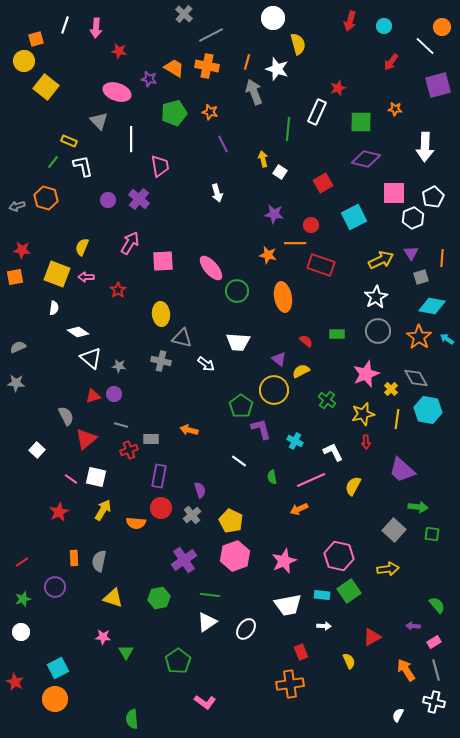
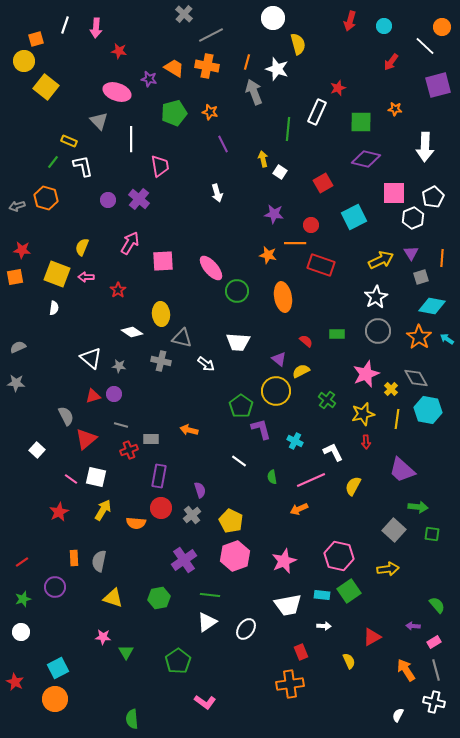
white diamond at (78, 332): moved 54 px right
yellow circle at (274, 390): moved 2 px right, 1 px down
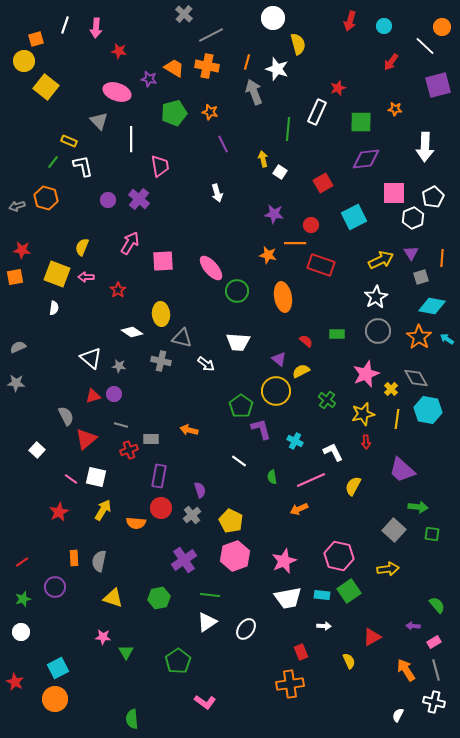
purple diamond at (366, 159): rotated 20 degrees counterclockwise
white trapezoid at (288, 605): moved 7 px up
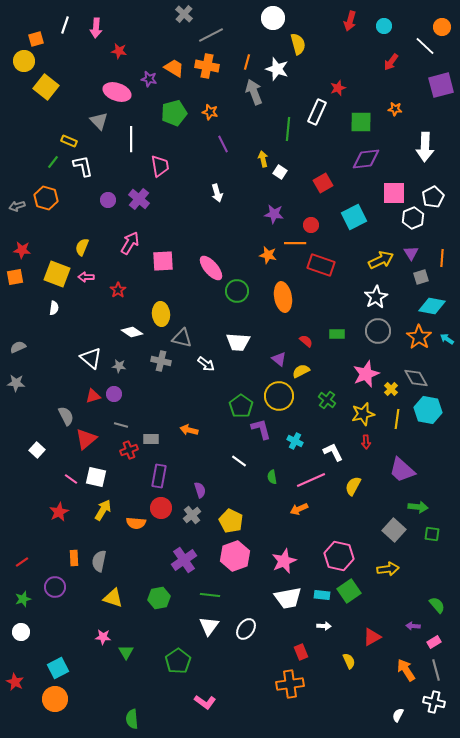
purple square at (438, 85): moved 3 px right
yellow circle at (276, 391): moved 3 px right, 5 px down
white triangle at (207, 622): moved 2 px right, 4 px down; rotated 20 degrees counterclockwise
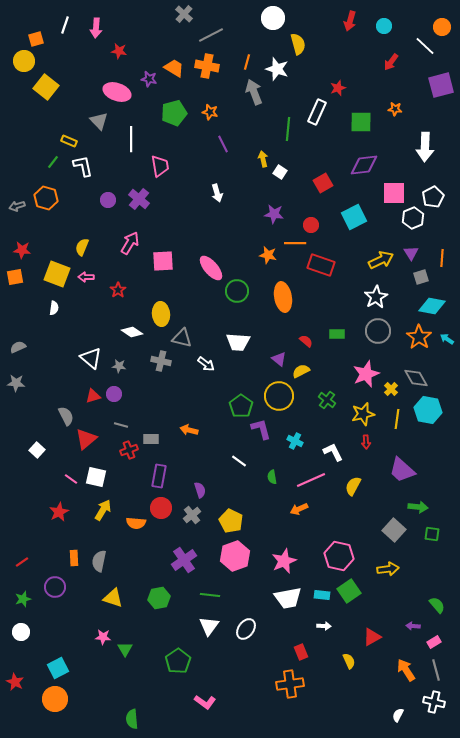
purple diamond at (366, 159): moved 2 px left, 6 px down
green triangle at (126, 652): moved 1 px left, 3 px up
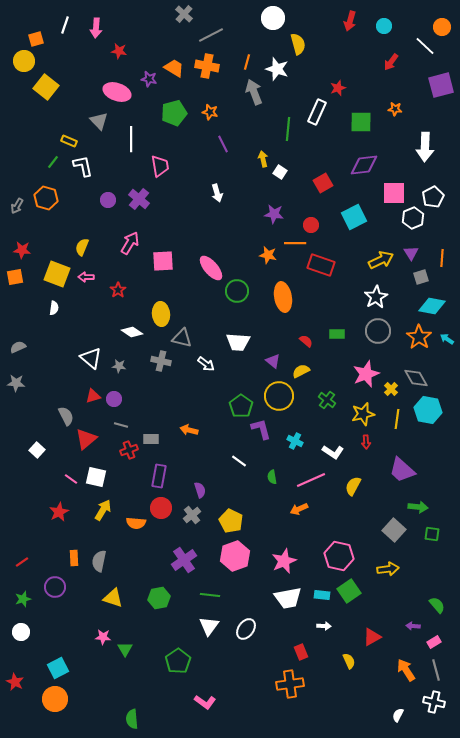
gray arrow at (17, 206): rotated 42 degrees counterclockwise
purple triangle at (279, 359): moved 6 px left, 2 px down
purple circle at (114, 394): moved 5 px down
white L-shape at (333, 452): rotated 150 degrees clockwise
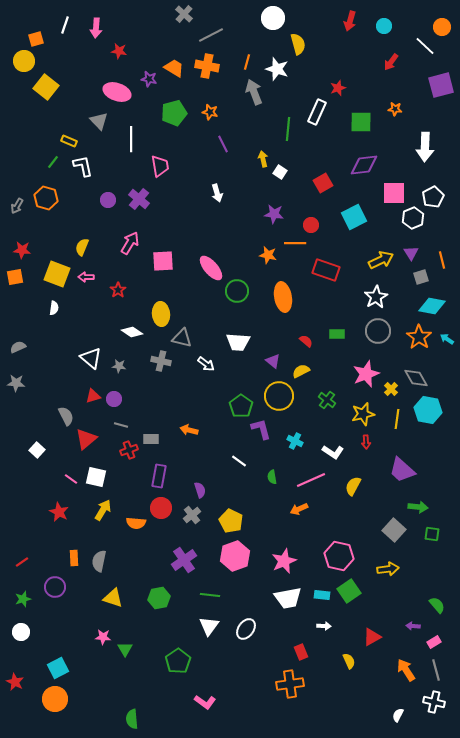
orange line at (442, 258): moved 2 px down; rotated 18 degrees counterclockwise
red rectangle at (321, 265): moved 5 px right, 5 px down
red star at (59, 512): rotated 18 degrees counterclockwise
